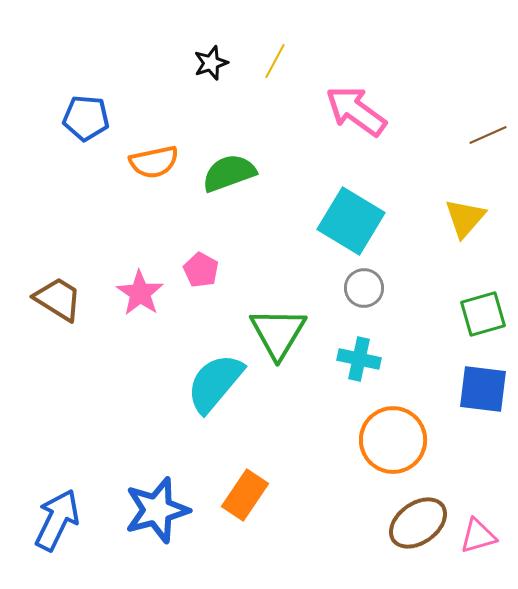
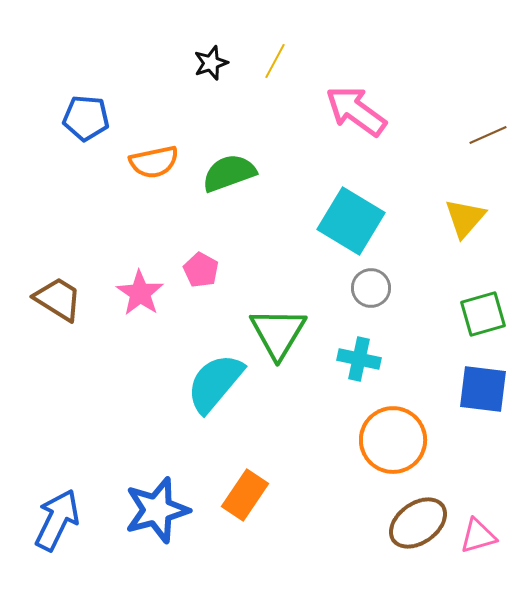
gray circle: moved 7 px right
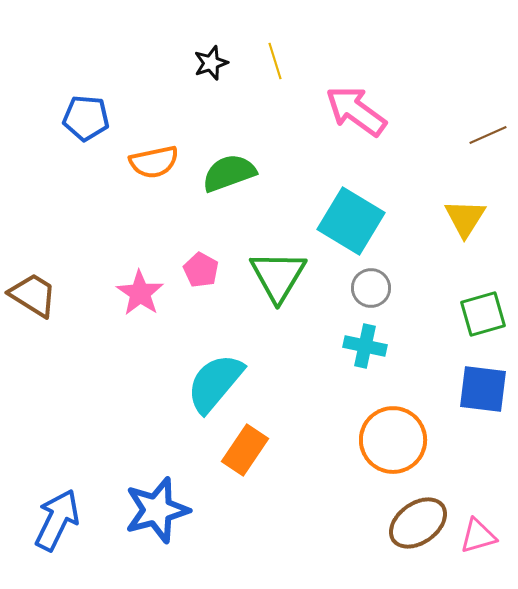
yellow line: rotated 45 degrees counterclockwise
yellow triangle: rotated 9 degrees counterclockwise
brown trapezoid: moved 25 px left, 4 px up
green triangle: moved 57 px up
cyan cross: moved 6 px right, 13 px up
orange rectangle: moved 45 px up
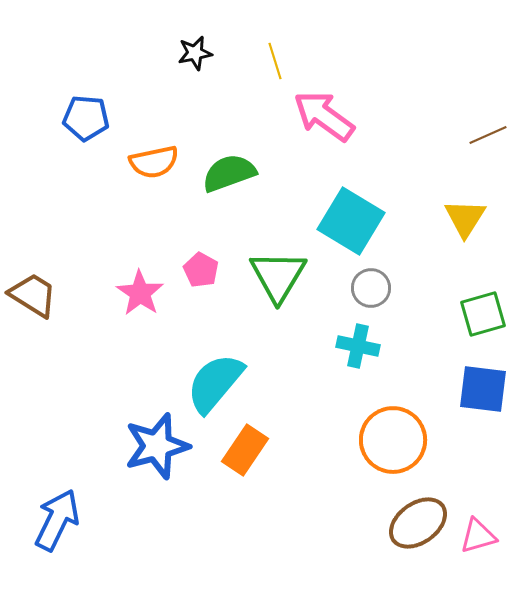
black star: moved 16 px left, 10 px up; rotated 8 degrees clockwise
pink arrow: moved 32 px left, 5 px down
cyan cross: moved 7 px left
blue star: moved 64 px up
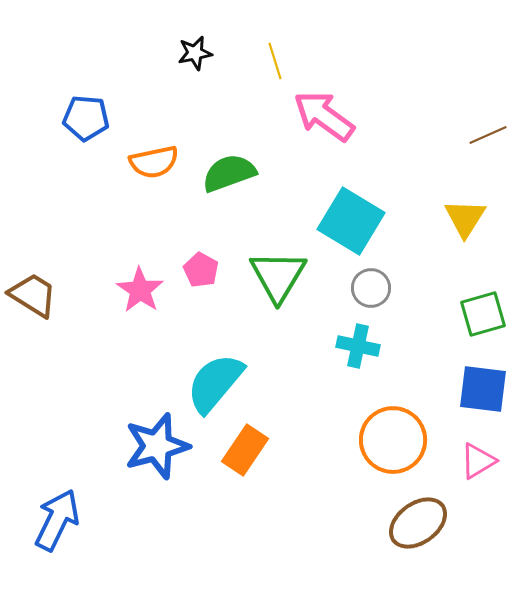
pink star: moved 3 px up
pink triangle: moved 75 px up; rotated 15 degrees counterclockwise
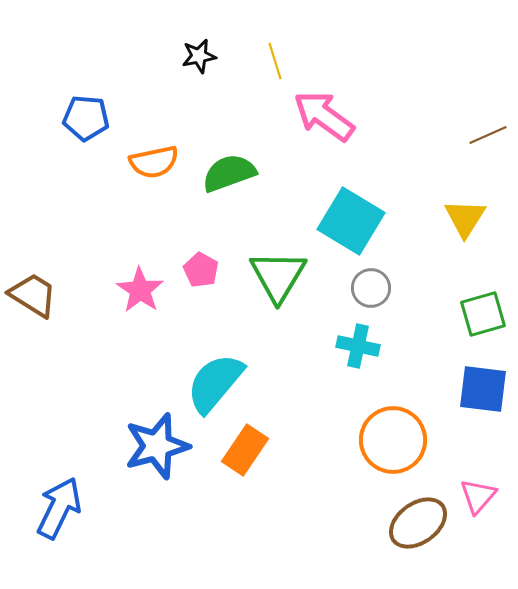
black star: moved 4 px right, 3 px down
pink triangle: moved 35 px down; rotated 18 degrees counterclockwise
blue arrow: moved 2 px right, 12 px up
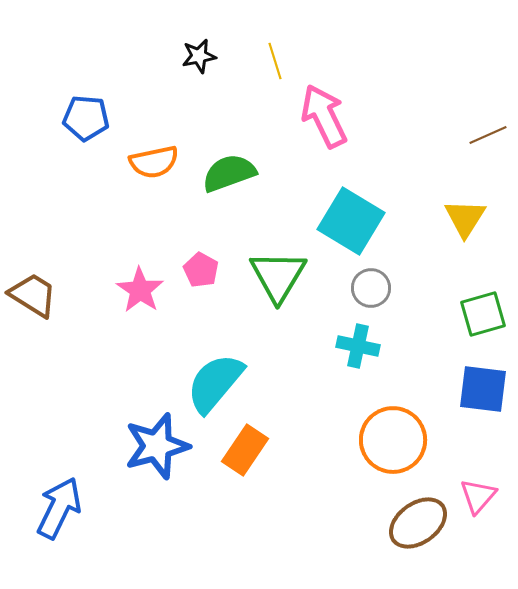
pink arrow: rotated 28 degrees clockwise
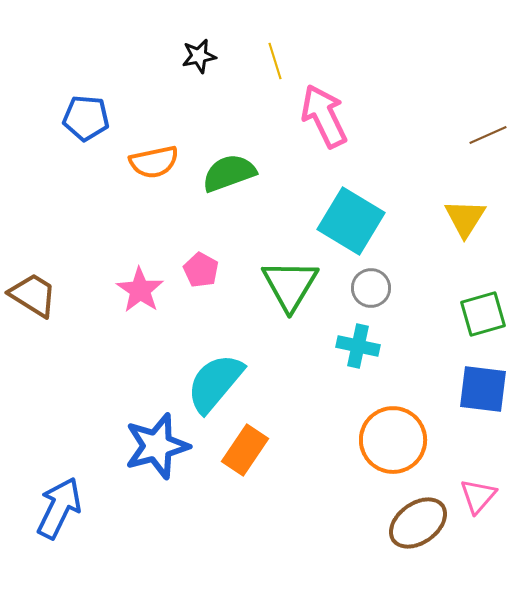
green triangle: moved 12 px right, 9 px down
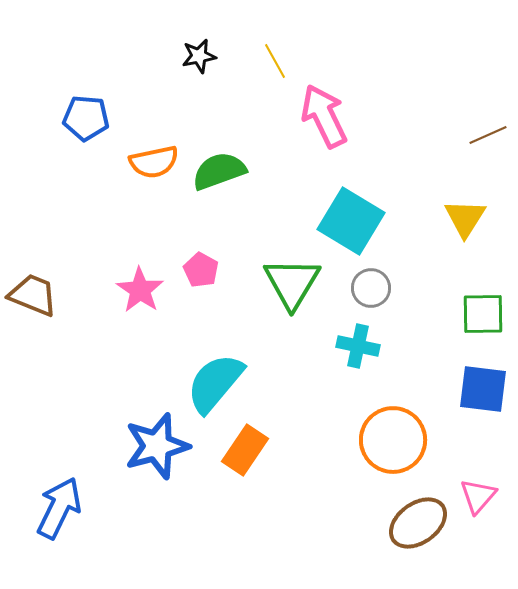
yellow line: rotated 12 degrees counterclockwise
green semicircle: moved 10 px left, 2 px up
green triangle: moved 2 px right, 2 px up
brown trapezoid: rotated 10 degrees counterclockwise
green square: rotated 15 degrees clockwise
